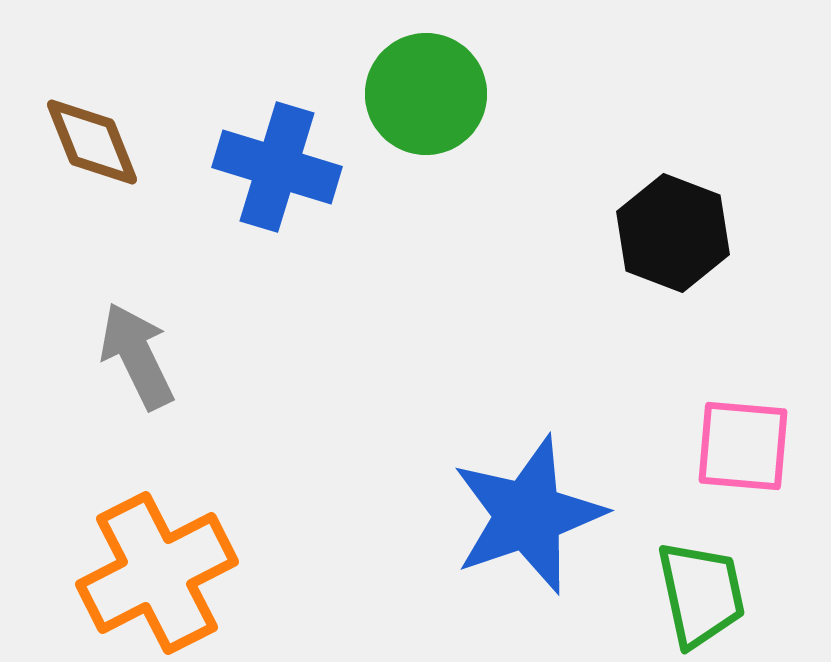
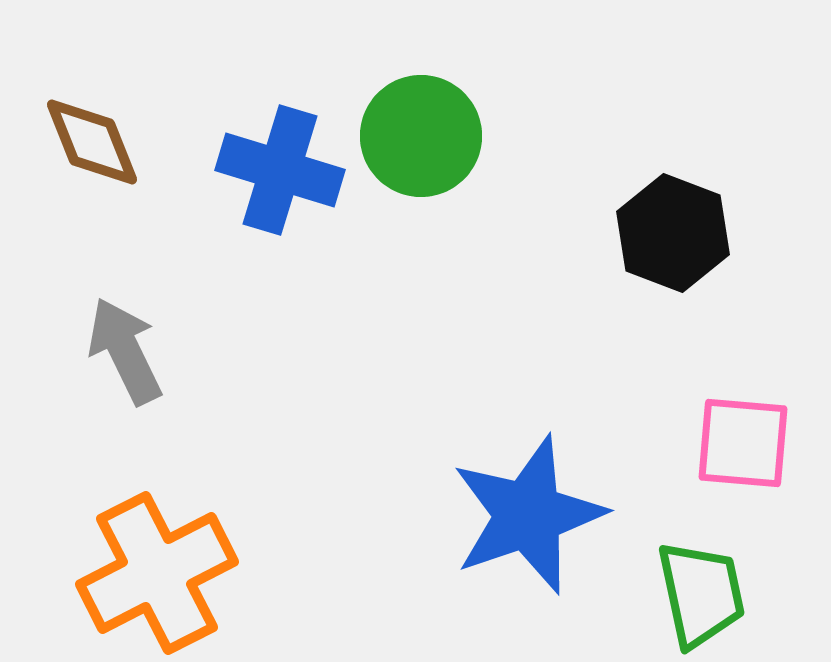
green circle: moved 5 px left, 42 px down
blue cross: moved 3 px right, 3 px down
gray arrow: moved 12 px left, 5 px up
pink square: moved 3 px up
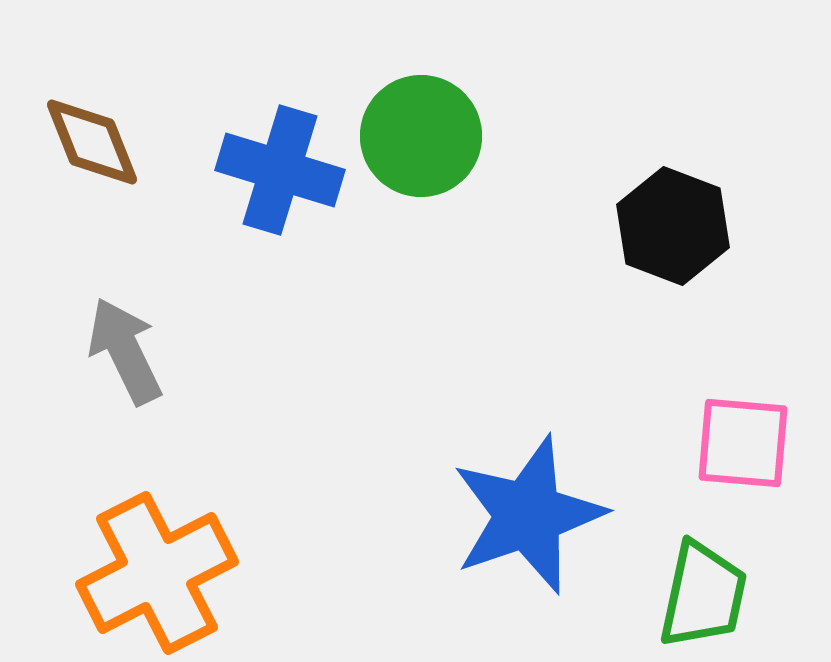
black hexagon: moved 7 px up
green trapezoid: moved 2 px right, 1 px down; rotated 24 degrees clockwise
